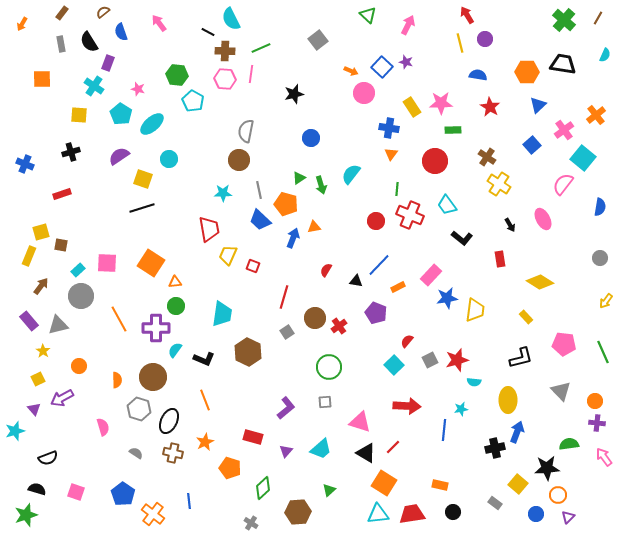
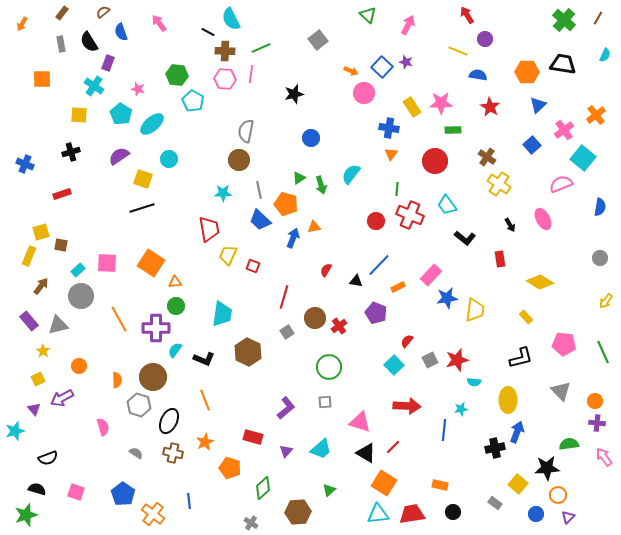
yellow line at (460, 43): moved 2 px left, 8 px down; rotated 54 degrees counterclockwise
pink semicircle at (563, 184): moved 2 px left; rotated 30 degrees clockwise
black L-shape at (462, 238): moved 3 px right
gray hexagon at (139, 409): moved 4 px up
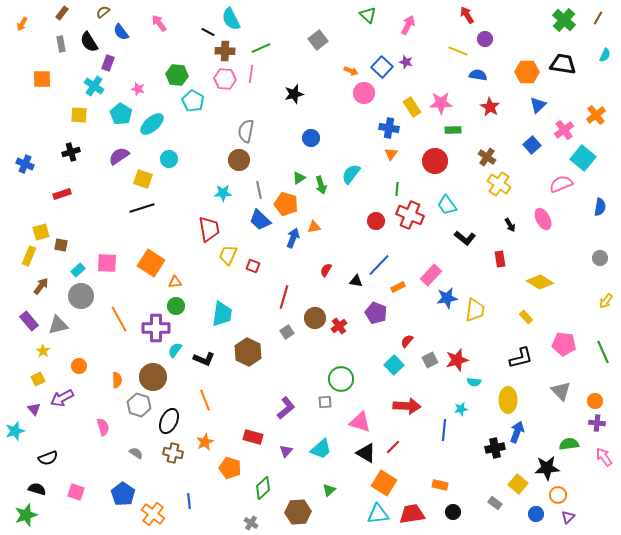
blue semicircle at (121, 32): rotated 18 degrees counterclockwise
green circle at (329, 367): moved 12 px right, 12 px down
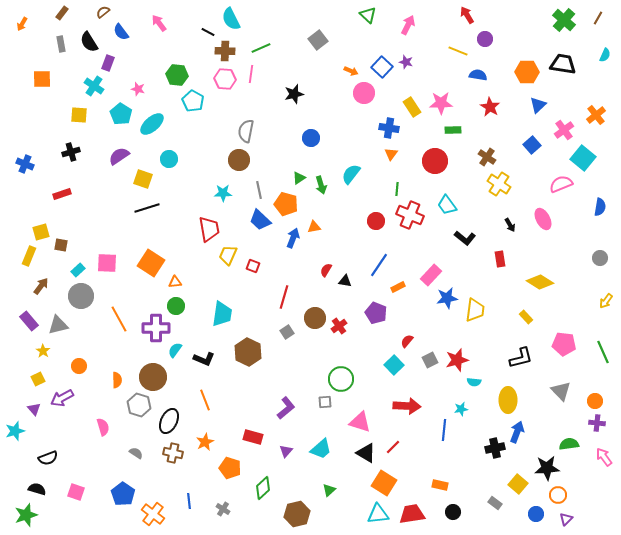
black line at (142, 208): moved 5 px right
blue line at (379, 265): rotated 10 degrees counterclockwise
black triangle at (356, 281): moved 11 px left
brown hexagon at (298, 512): moved 1 px left, 2 px down; rotated 10 degrees counterclockwise
purple triangle at (568, 517): moved 2 px left, 2 px down
gray cross at (251, 523): moved 28 px left, 14 px up
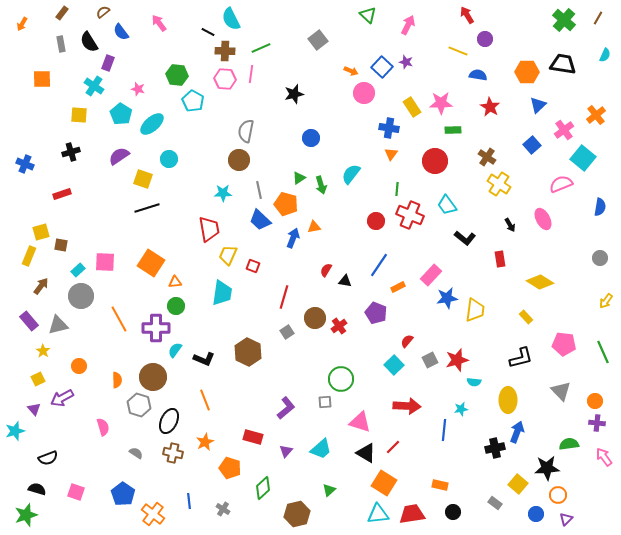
pink square at (107, 263): moved 2 px left, 1 px up
cyan trapezoid at (222, 314): moved 21 px up
